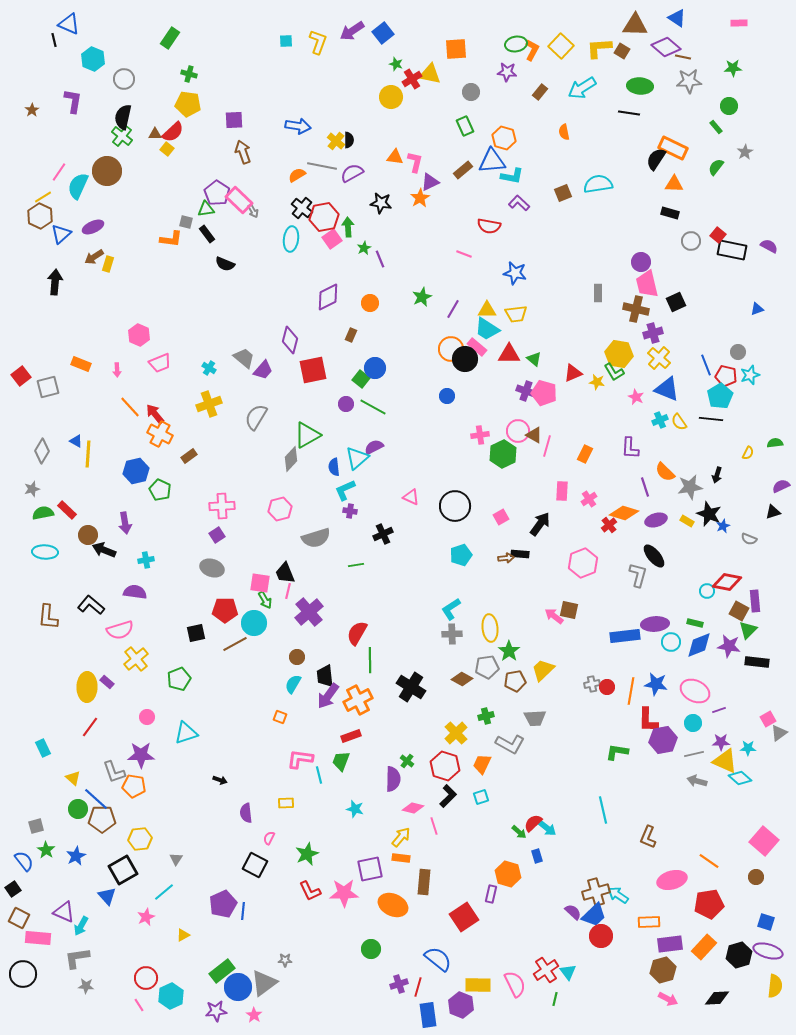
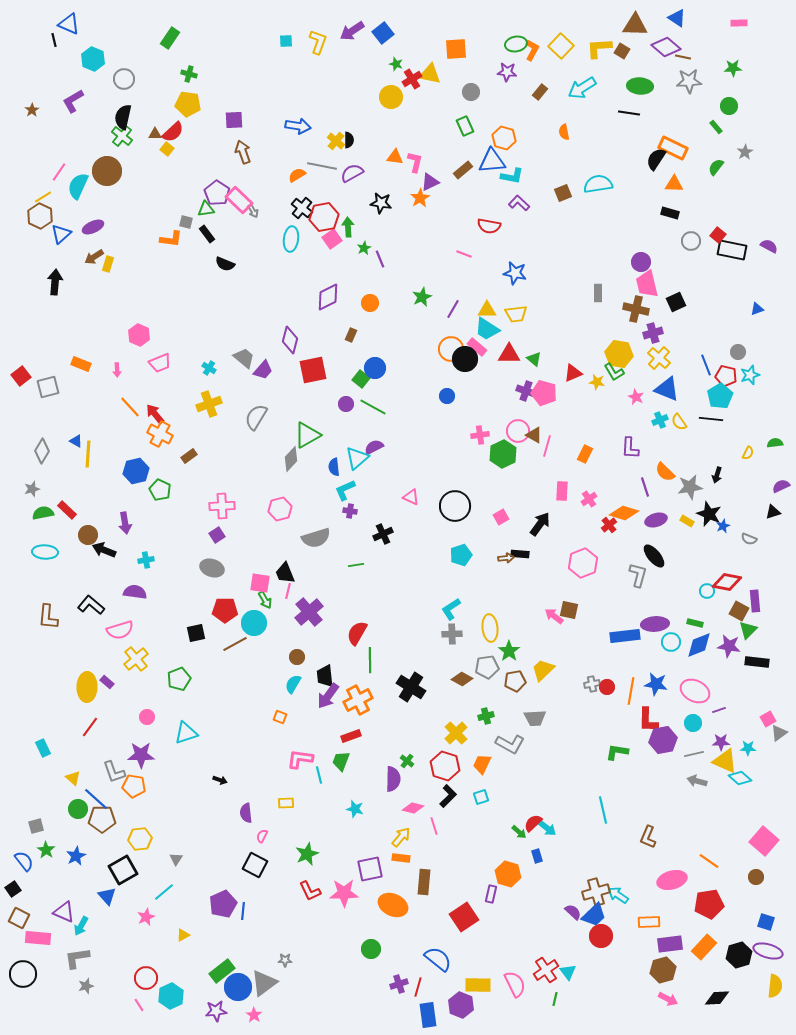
purple L-shape at (73, 101): rotated 130 degrees counterclockwise
pink semicircle at (269, 838): moved 7 px left, 2 px up
gray star at (86, 986): rotated 21 degrees counterclockwise
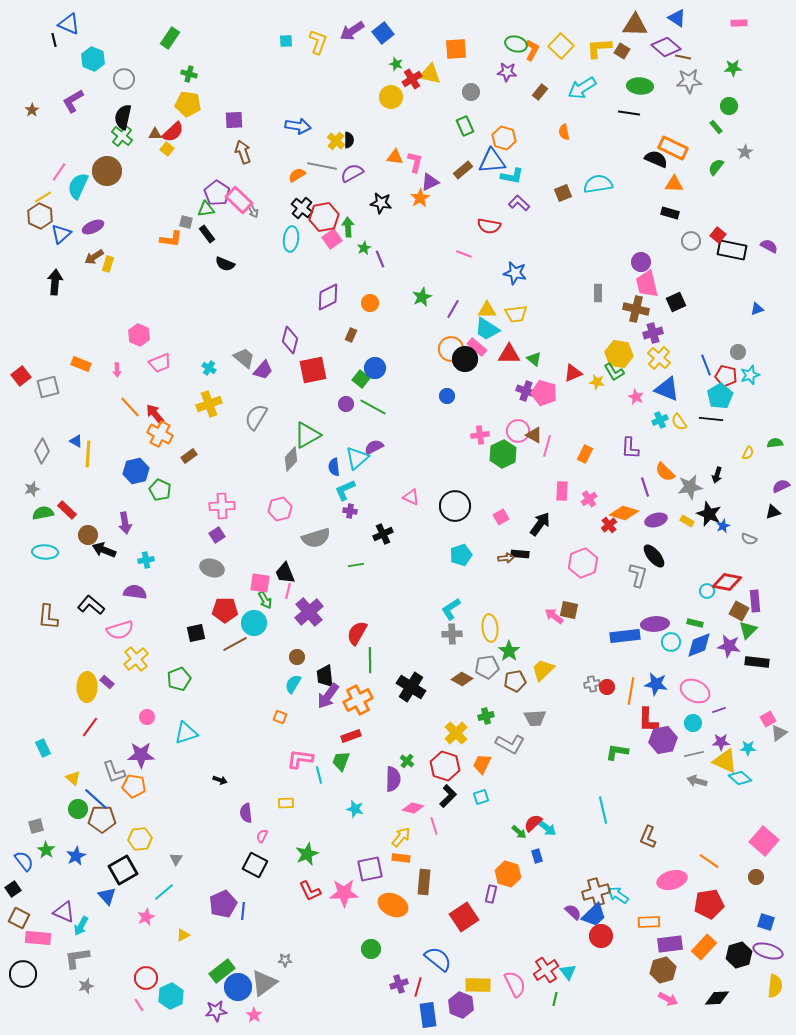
green ellipse at (516, 44): rotated 25 degrees clockwise
black semicircle at (656, 159): rotated 80 degrees clockwise
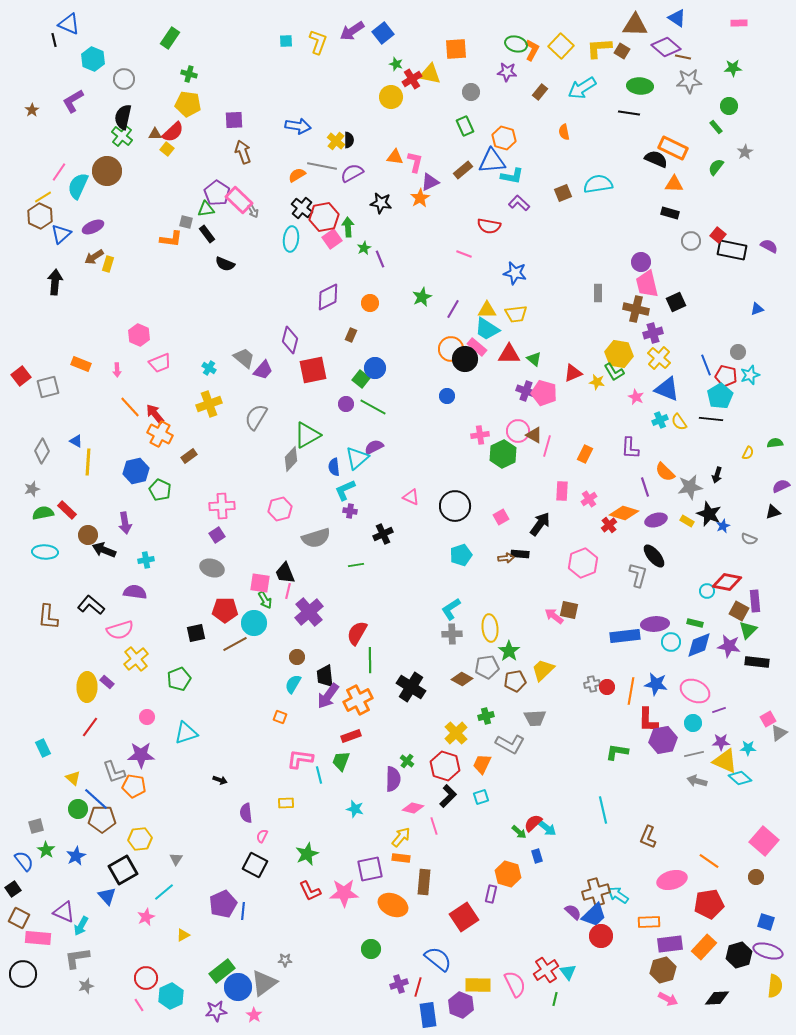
yellow line at (88, 454): moved 8 px down
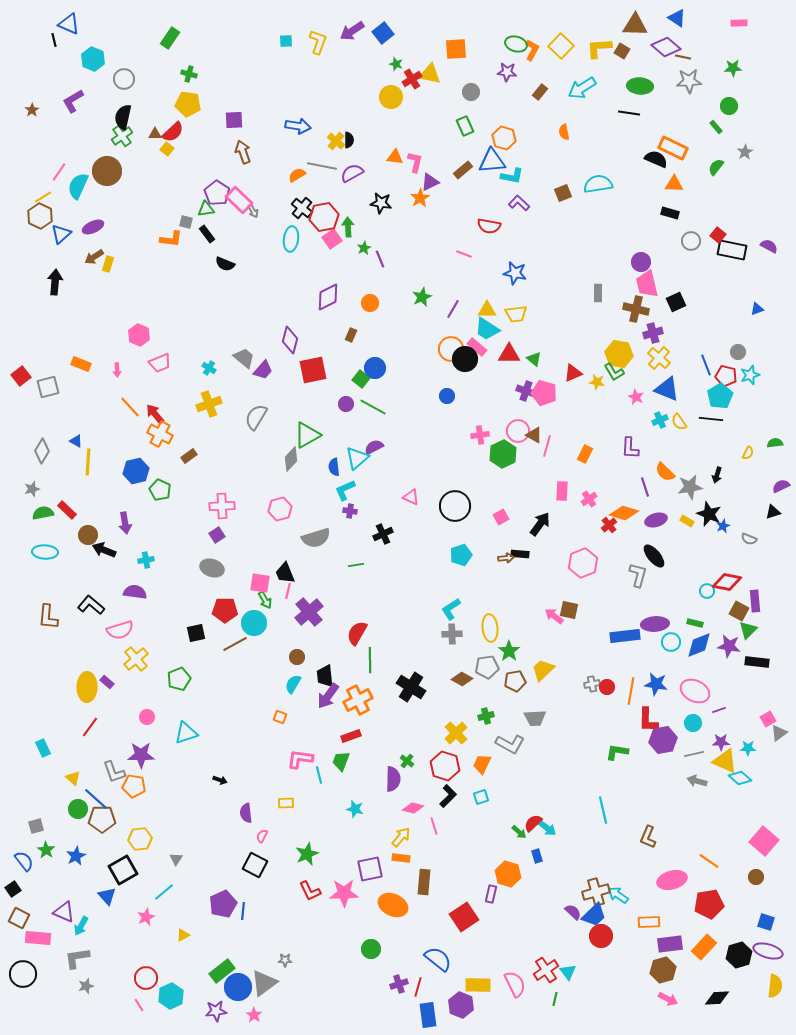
green cross at (122, 136): rotated 15 degrees clockwise
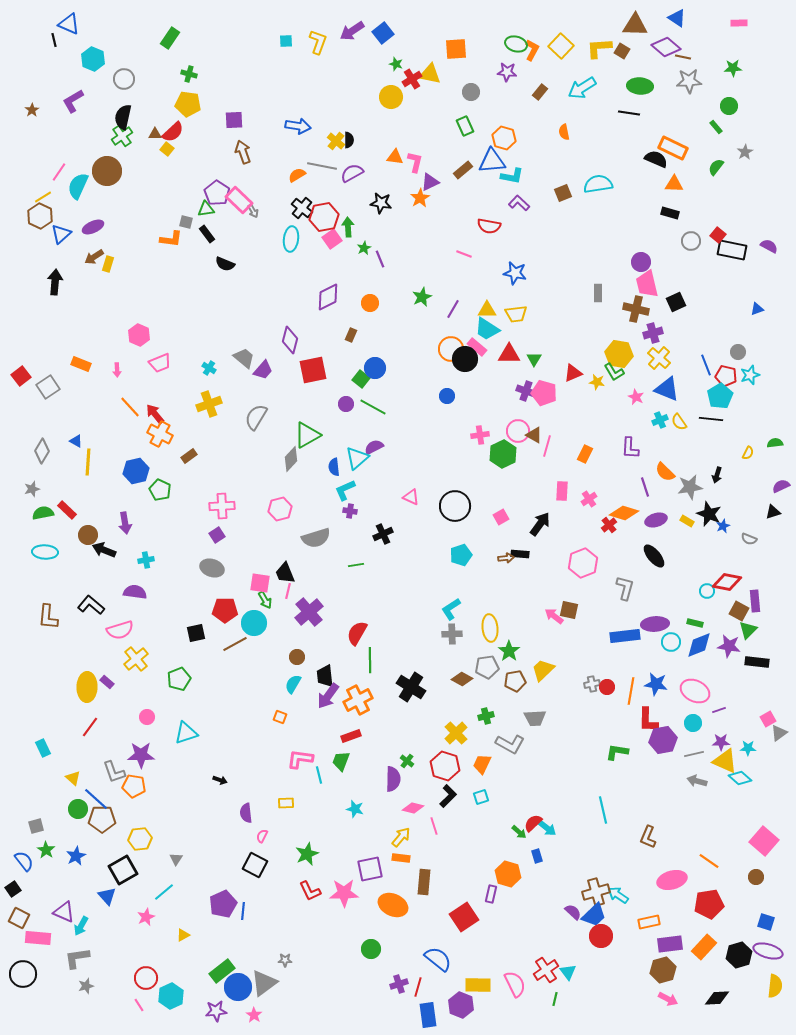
green triangle at (534, 359): rotated 21 degrees clockwise
gray square at (48, 387): rotated 20 degrees counterclockwise
gray L-shape at (638, 575): moved 13 px left, 13 px down
orange rectangle at (649, 922): rotated 10 degrees counterclockwise
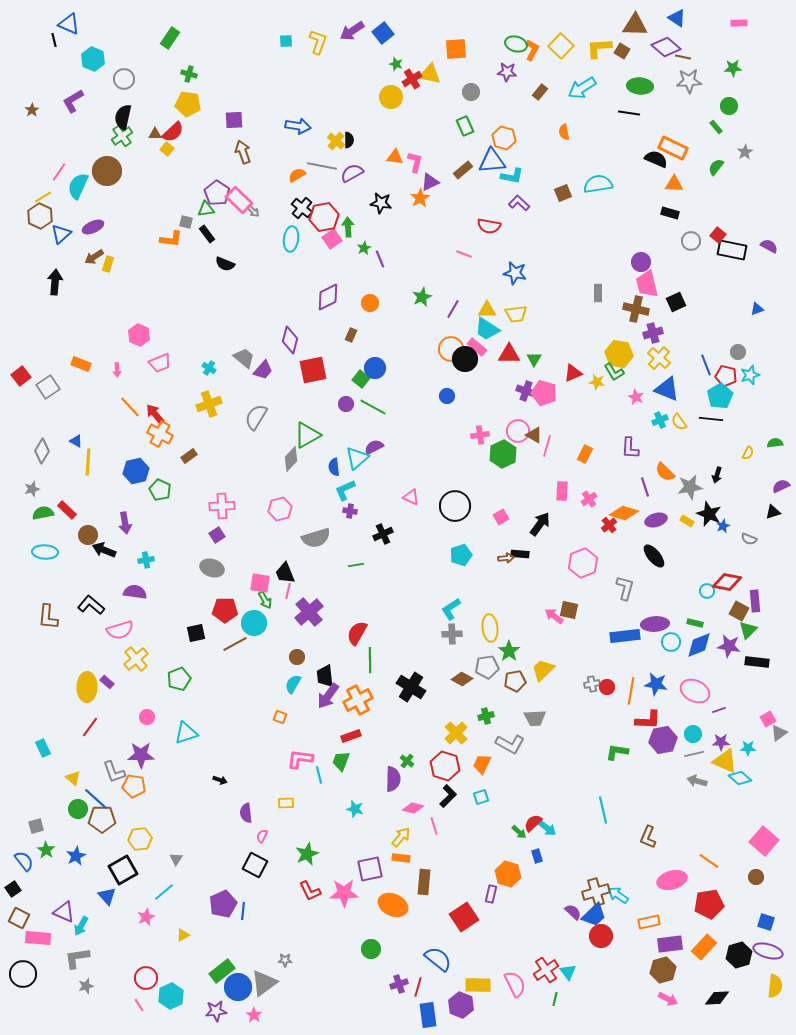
gray arrow at (253, 211): rotated 16 degrees counterclockwise
red L-shape at (648, 720): rotated 88 degrees counterclockwise
cyan circle at (693, 723): moved 11 px down
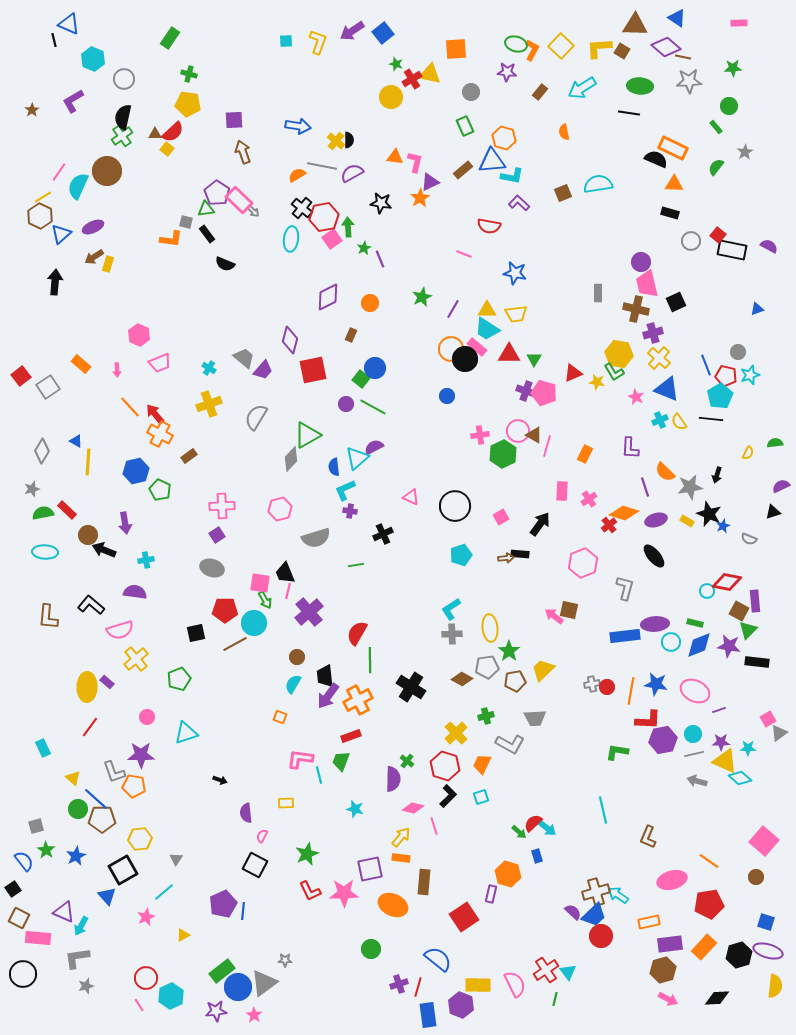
orange rectangle at (81, 364): rotated 18 degrees clockwise
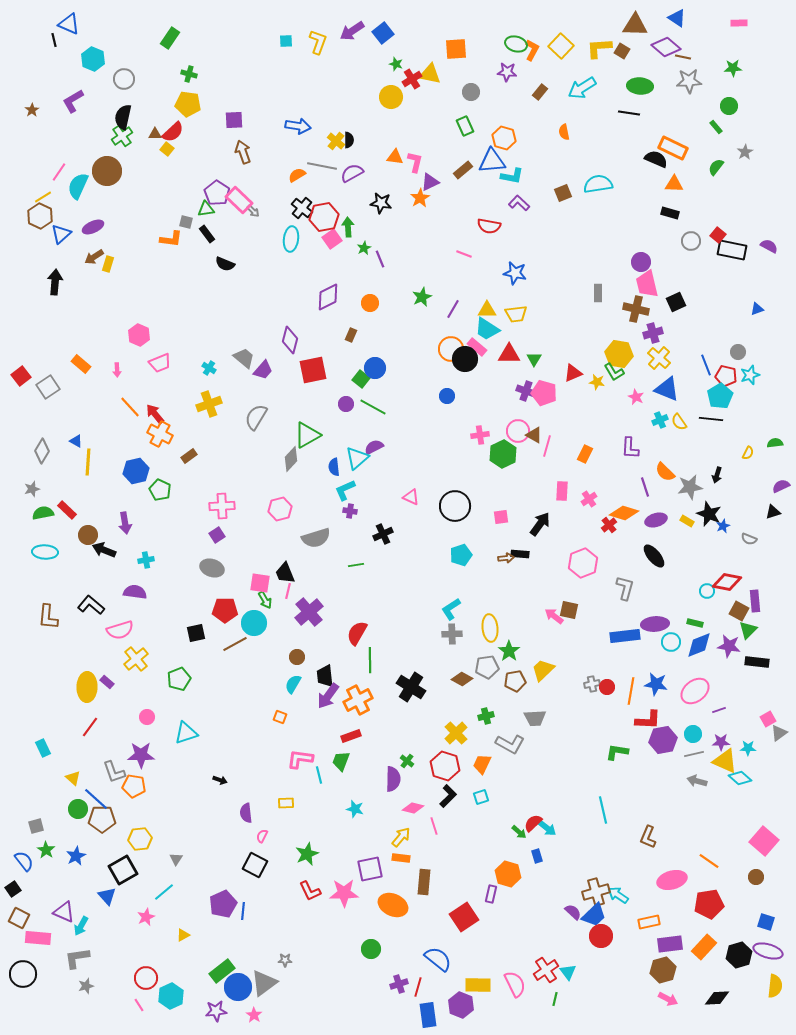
pink square at (501, 517): rotated 21 degrees clockwise
pink ellipse at (695, 691): rotated 64 degrees counterclockwise
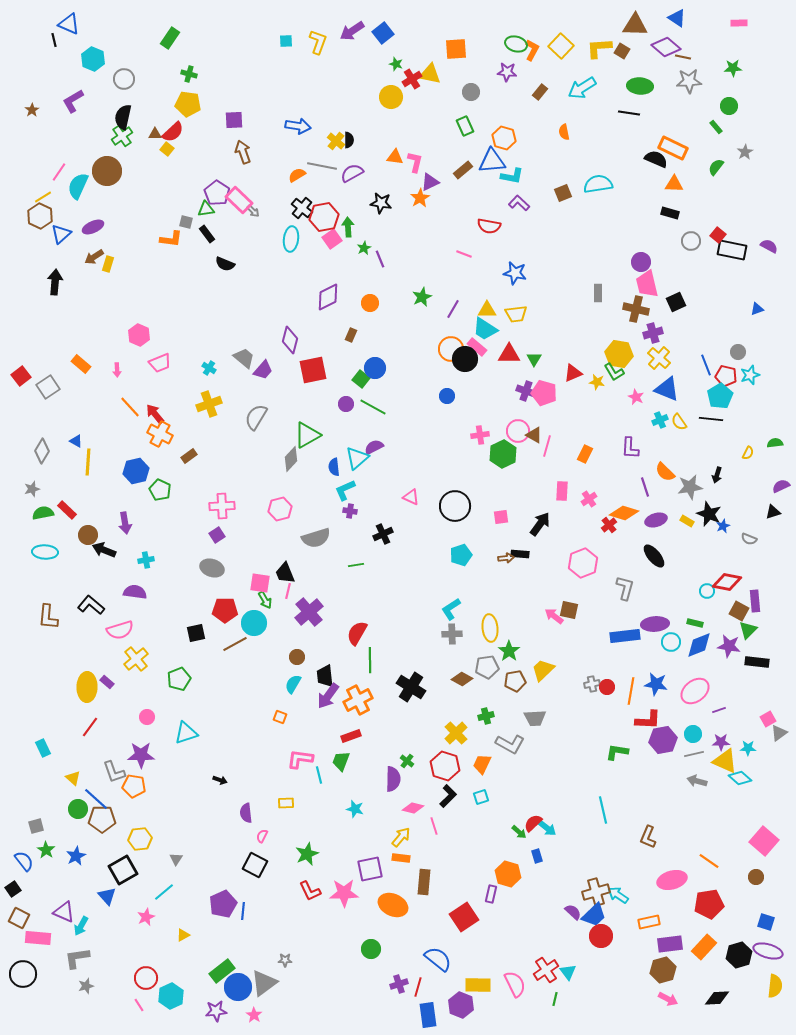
cyan trapezoid at (487, 329): moved 2 px left
